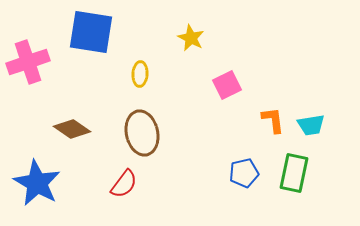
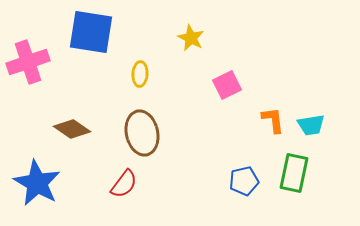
blue pentagon: moved 8 px down
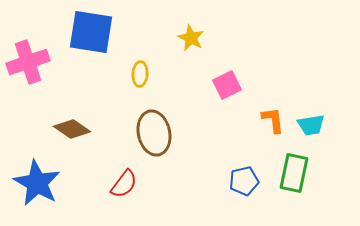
brown ellipse: moved 12 px right
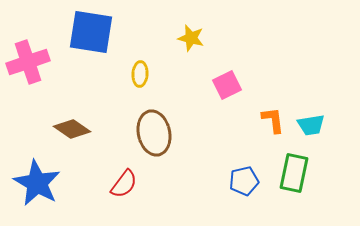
yellow star: rotated 12 degrees counterclockwise
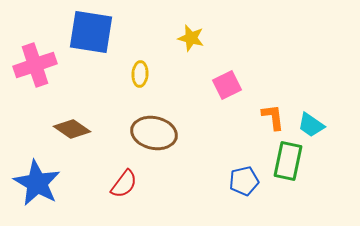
pink cross: moved 7 px right, 3 px down
orange L-shape: moved 3 px up
cyan trapezoid: rotated 44 degrees clockwise
brown ellipse: rotated 66 degrees counterclockwise
green rectangle: moved 6 px left, 12 px up
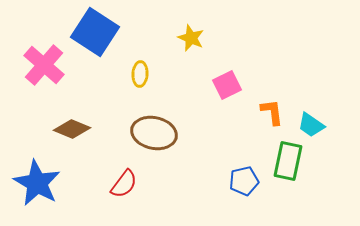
blue square: moved 4 px right; rotated 24 degrees clockwise
yellow star: rotated 8 degrees clockwise
pink cross: moved 9 px right; rotated 30 degrees counterclockwise
orange L-shape: moved 1 px left, 5 px up
brown diamond: rotated 12 degrees counterclockwise
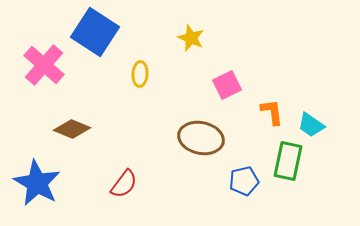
brown ellipse: moved 47 px right, 5 px down
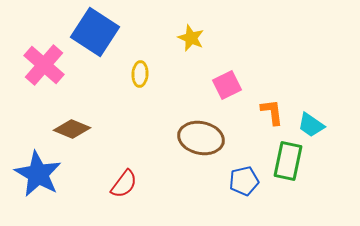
blue star: moved 1 px right, 9 px up
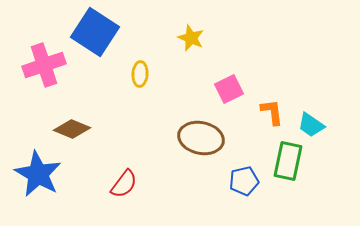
pink cross: rotated 30 degrees clockwise
pink square: moved 2 px right, 4 px down
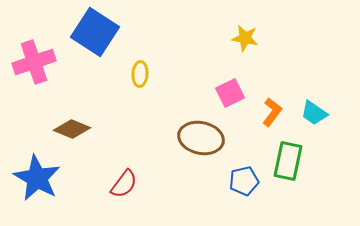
yellow star: moved 54 px right; rotated 12 degrees counterclockwise
pink cross: moved 10 px left, 3 px up
pink square: moved 1 px right, 4 px down
orange L-shape: rotated 44 degrees clockwise
cyan trapezoid: moved 3 px right, 12 px up
blue star: moved 1 px left, 4 px down
